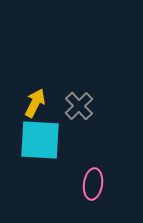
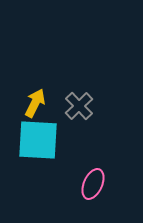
cyan square: moved 2 px left
pink ellipse: rotated 16 degrees clockwise
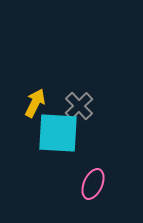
cyan square: moved 20 px right, 7 px up
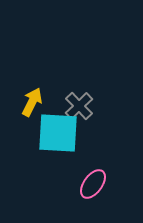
yellow arrow: moved 3 px left, 1 px up
pink ellipse: rotated 12 degrees clockwise
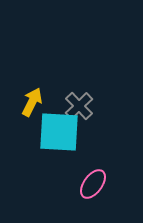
cyan square: moved 1 px right, 1 px up
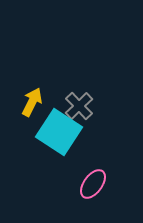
cyan square: rotated 30 degrees clockwise
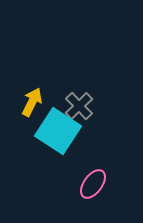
cyan square: moved 1 px left, 1 px up
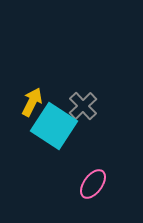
gray cross: moved 4 px right
cyan square: moved 4 px left, 5 px up
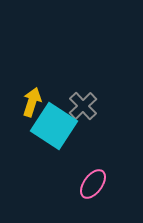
yellow arrow: rotated 8 degrees counterclockwise
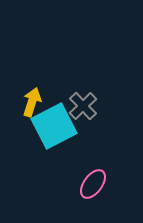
cyan square: rotated 30 degrees clockwise
